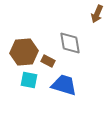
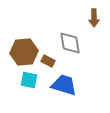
brown arrow: moved 3 px left, 4 px down; rotated 24 degrees counterclockwise
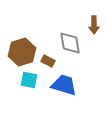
brown arrow: moved 7 px down
brown hexagon: moved 2 px left; rotated 12 degrees counterclockwise
